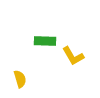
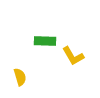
yellow semicircle: moved 2 px up
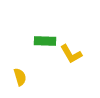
yellow L-shape: moved 2 px left, 2 px up
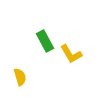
green rectangle: rotated 60 degrees clockwise
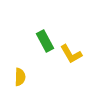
yellow semicircle: rotated 18 degrees clockwise
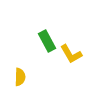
green rectangle: moved 2 px right
